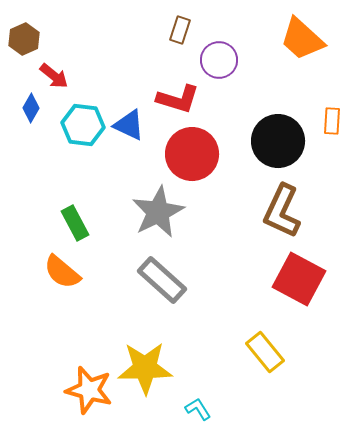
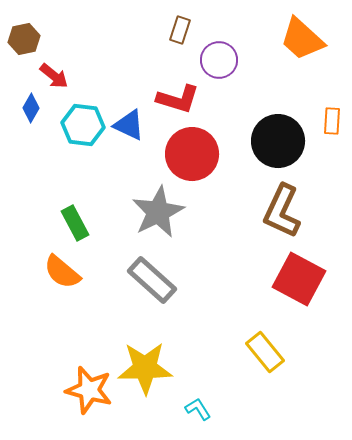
brown hexagon: rotated 12 degrees clockwise
gray rectangle: moved 10 px left
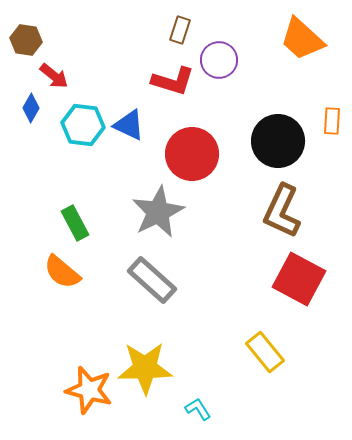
brown hexagon: moved 2 px right, 1 px down; rotated 20 degrees clockwise
red L-shape: moved 5 px left, 18 px up
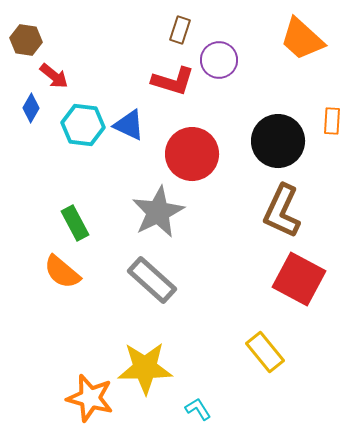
orange star: moved 1 px right, 8 px down
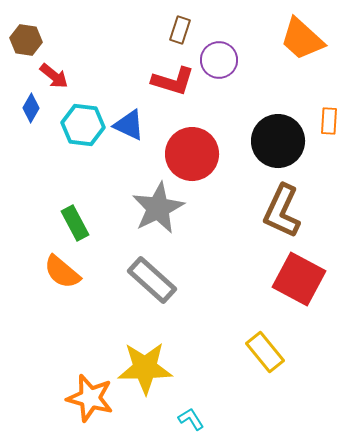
orange rectangle: moved 3 px left
gray star: moved 4 px up
cyan L-shape: moved 7 px left, 10 px down
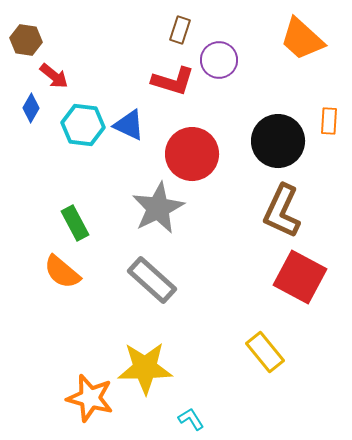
red square: moved 1 px right, 2 px up
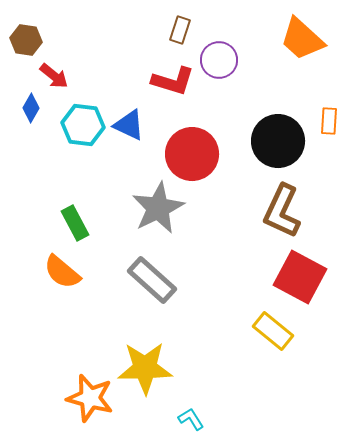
yellow rectangle: moved 8 px right, 21 px up; rotated 12 degrees counterclockwise
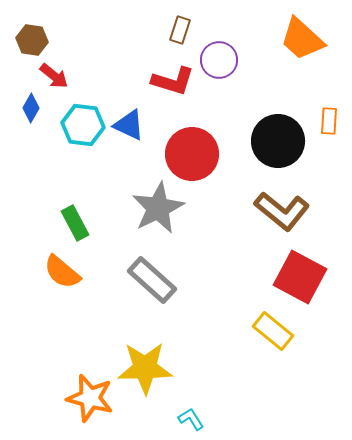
brown hexagon: moved 6 px right
brown L-shape: rotated 76 degrees counterclockwise
